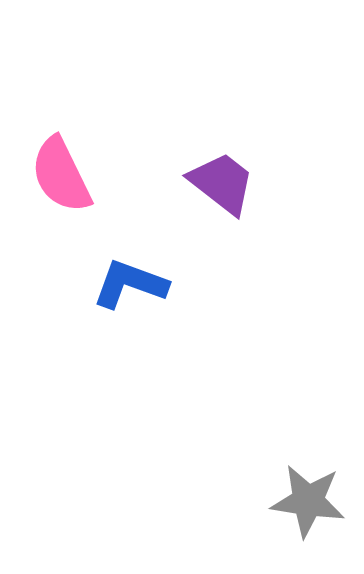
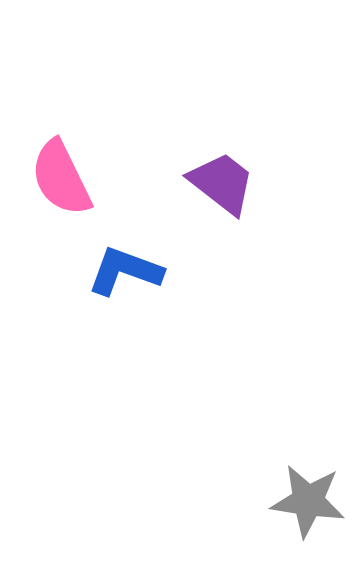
pink semicircle: moved 3 px down
blue L-shape: moved 5 px left, 13 px up
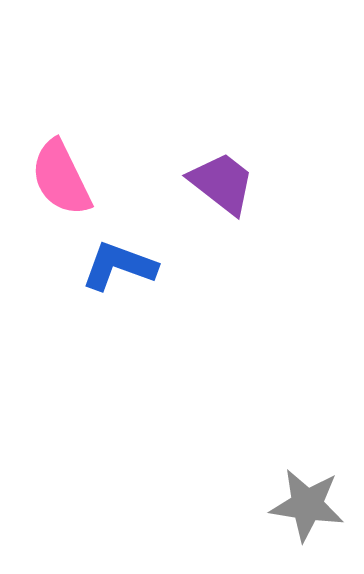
blue L-shape: moved 6 px left, 5 px up
gray star: moved 1 px left, 4 px down
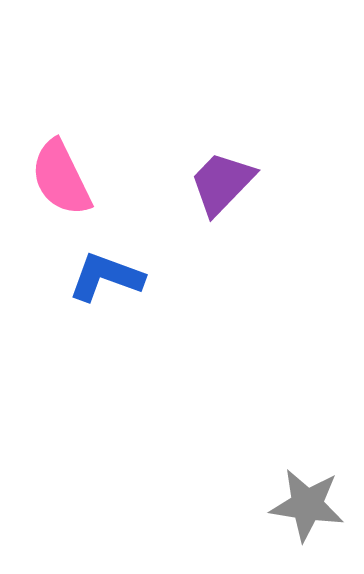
purple trapezoid: rotated 84 degrees counterclockwise
blue L-shape: moved 13 px left, 11 px down
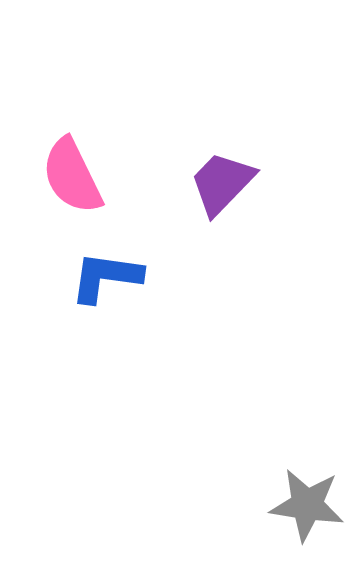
pink semicircle: moved 11 px right, 2 px up
blue L-shape: rotated 12 degrees counterclockwise
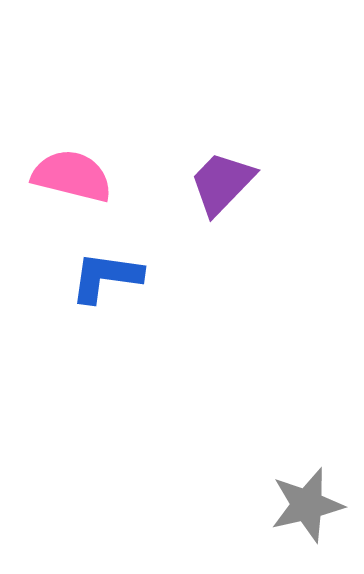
pink semicircle: rotated 130 degrees clockwise
gray star: rotated 22 degrees counterclockwise
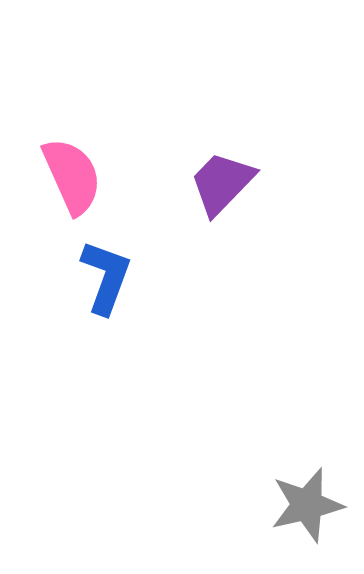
pink semicircle: rotated 52 degrees clockwise
blue L-shape: rotated 102 degrees clockwise
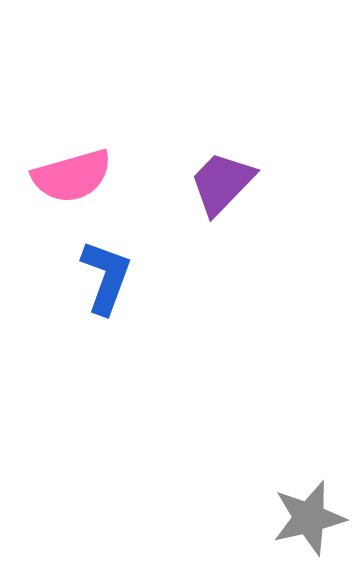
pink semicircle: rotated 98 degrees clockwise
gray star: moved 2 px right, 13 px down
